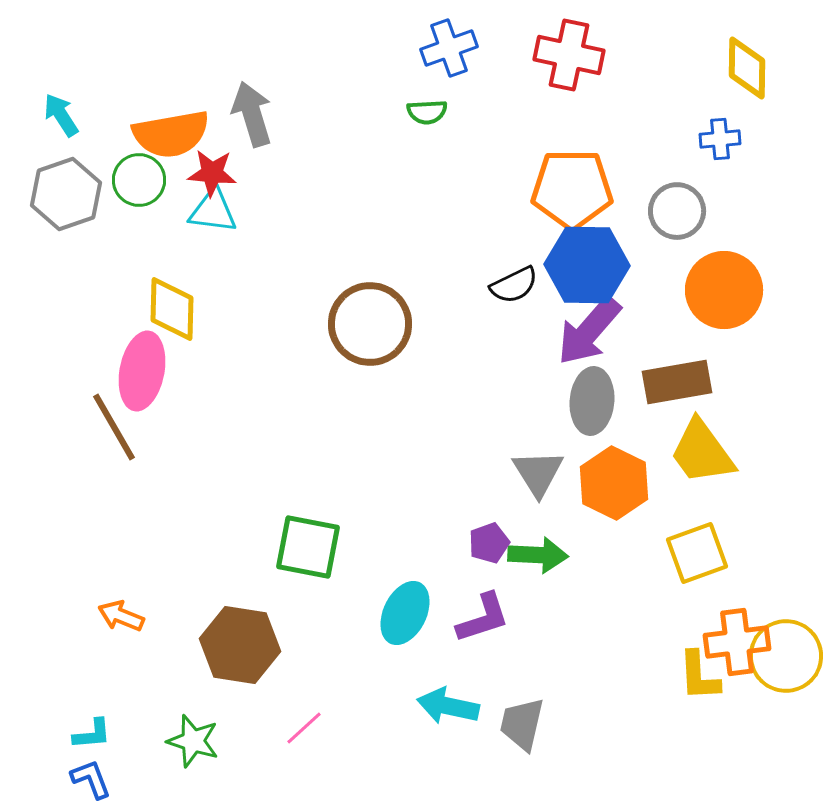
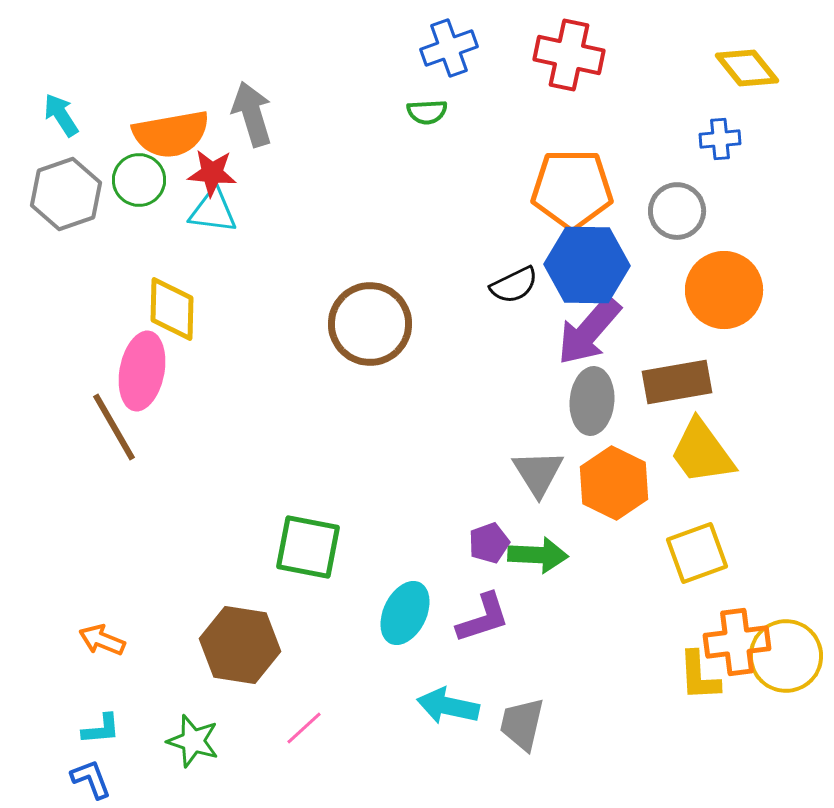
yellow diamond at (747, 68): rotated 40 degrees counterclockwise
orange arrow at (121, 616): moved 19 px left, 24 px down
cyan L-shape at (92, 734): moved 9 px right, 5 px up
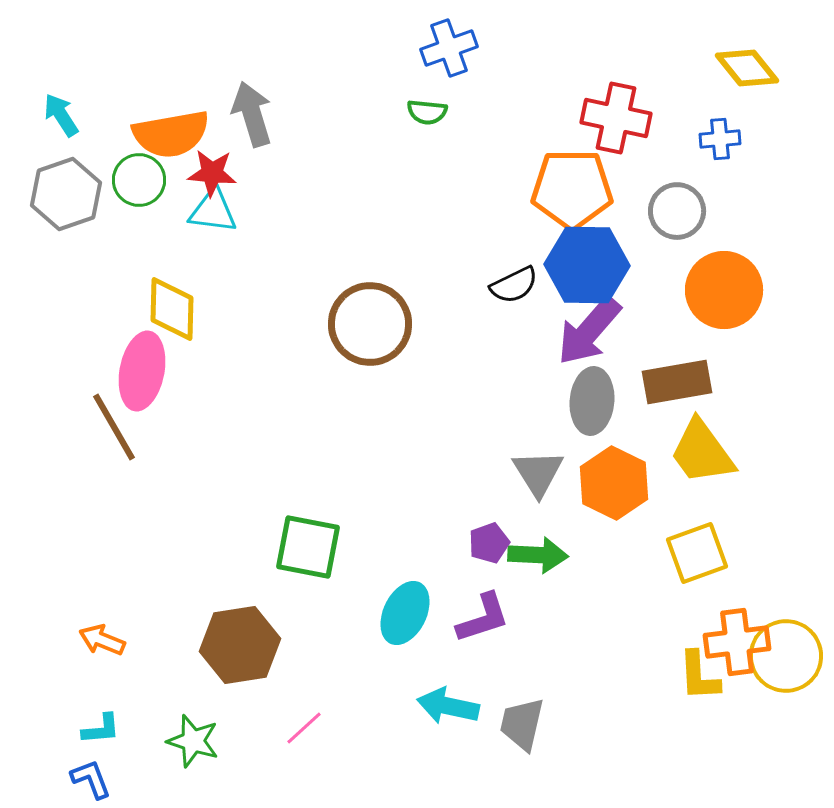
red cross at (569, 55): moved 47 px right, 63 px down
green semicircle at (427, 112): rotated 9 degrees clockwise
brown hexagon at (240, 645): rotated 18 degrees counterclockwise
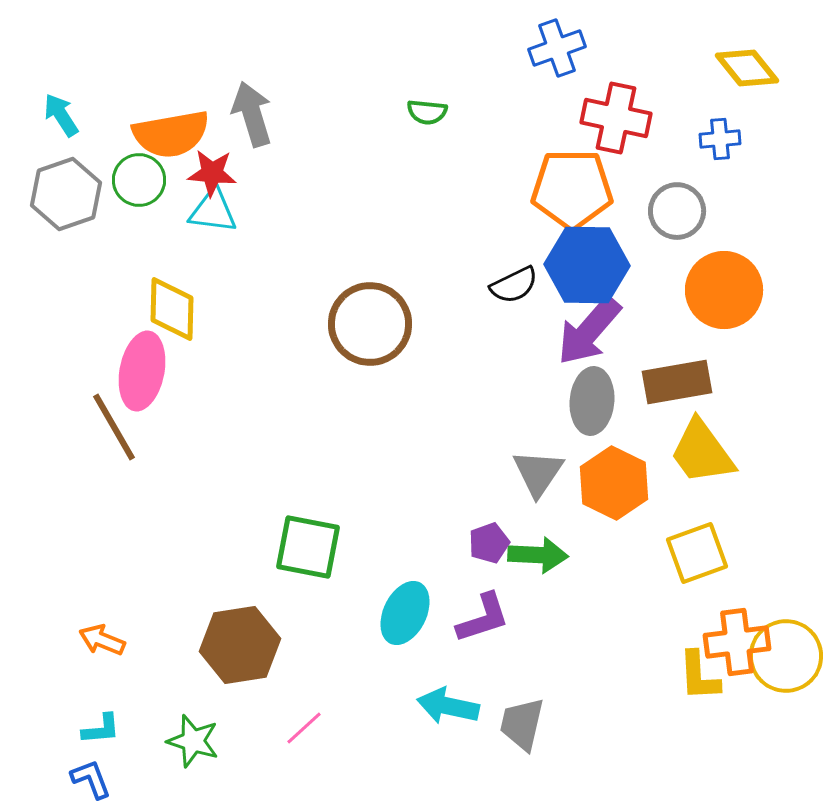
blue cross at (449, 48): moved 108 px right
gray triangle at (538, 473): rotated 6 degrees clockwise
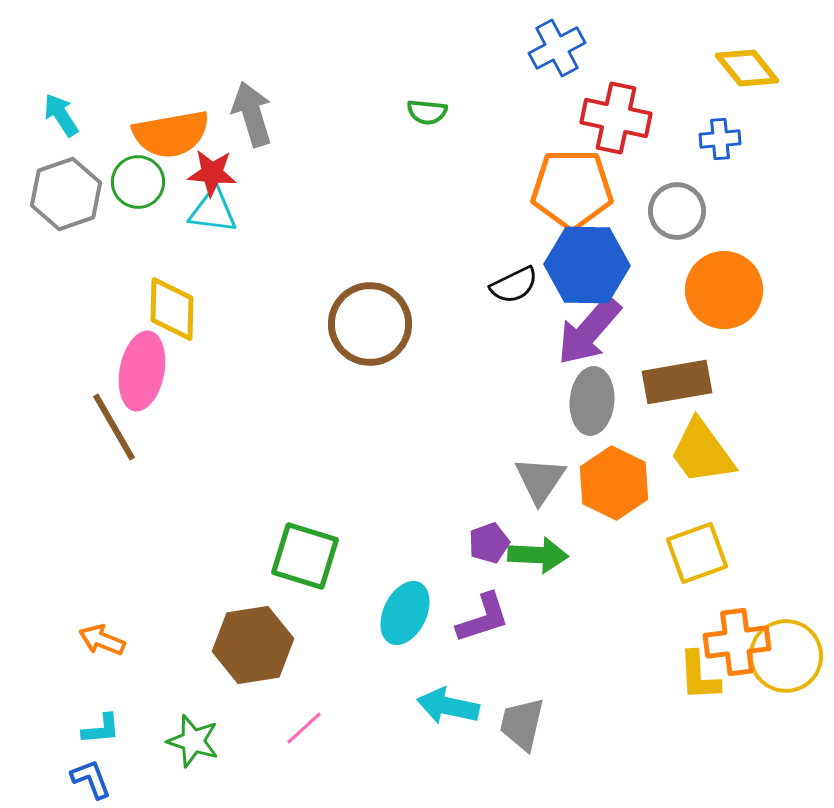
blue cross at (557, 48): rotated 8 degrees counterclockwise
green circle at (139, 180): moved 1 px left, 2 px down
gray triangle at (538, 473): moved 2 px right, 7 px down
green square at (308, 547): moved 3 px left, 9 px down; rotated 6 degrees clockwise
brown hexagon at (240, 645): moved 13 px right
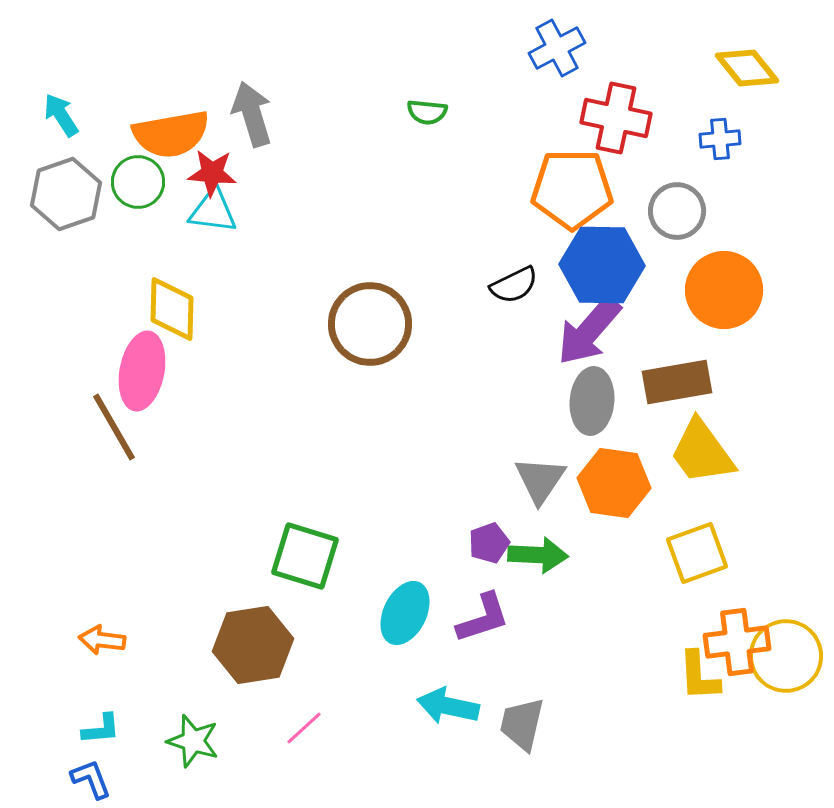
blue hexagon at (587, 265): moved 15 px right
orange hexagon at (614, 483): rotated 18 degrees counterclockwise
orange arrow at (102, 640): rotated 15 degrees counterclockwise
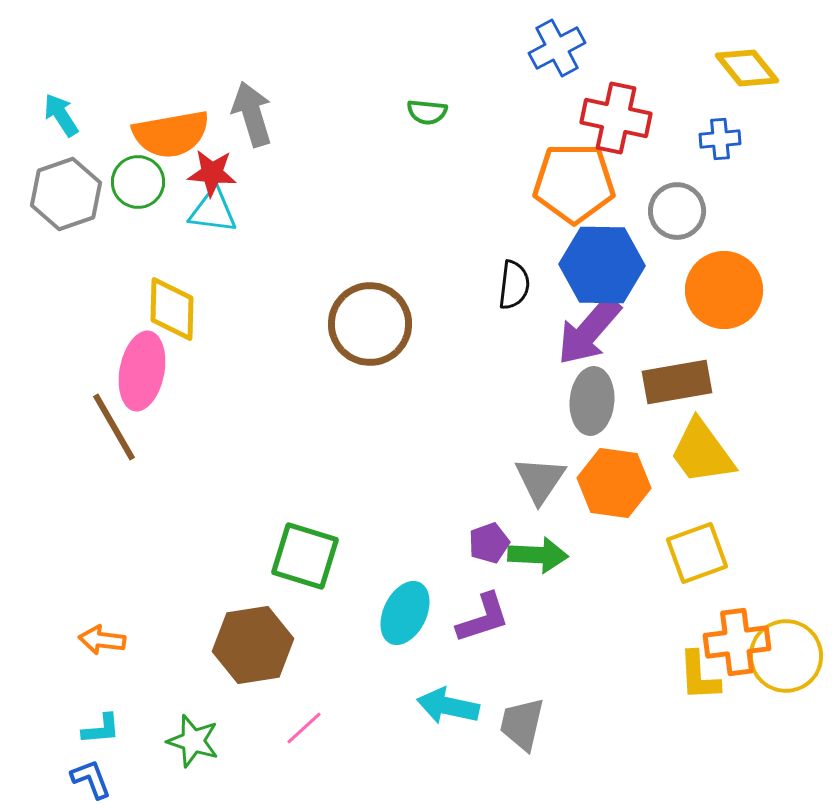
orange pentagon at (572, 189): moved 2 px right, 6 px up
black semicircle at (514, 285): rotated 57 degrees counterclockwise
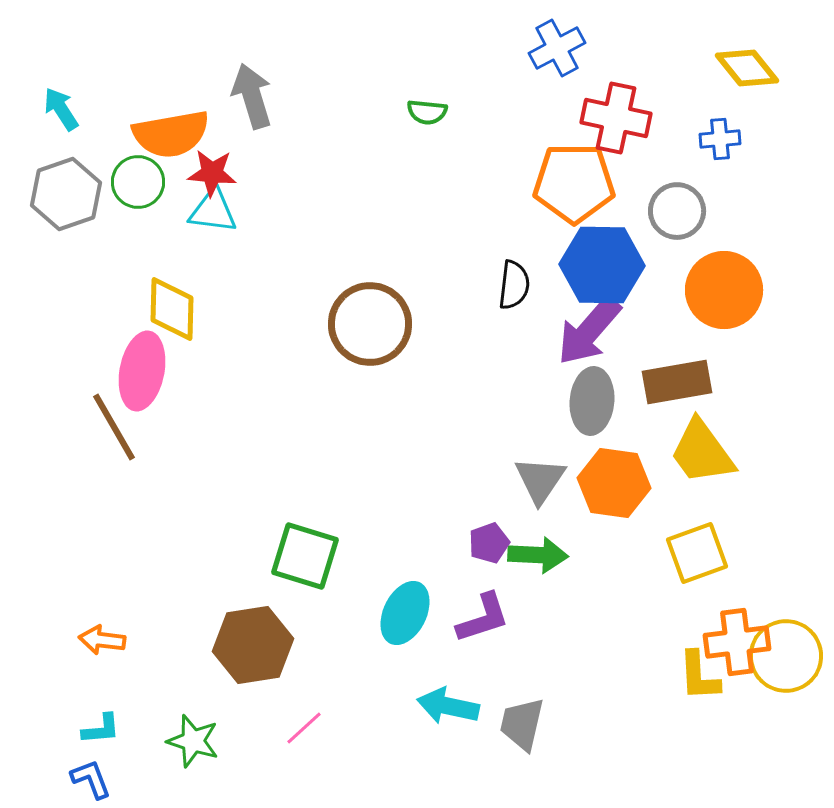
gray arrow at (252, 114): moved 18 px up
cyan arrow at (61, 115): moved 6 px up
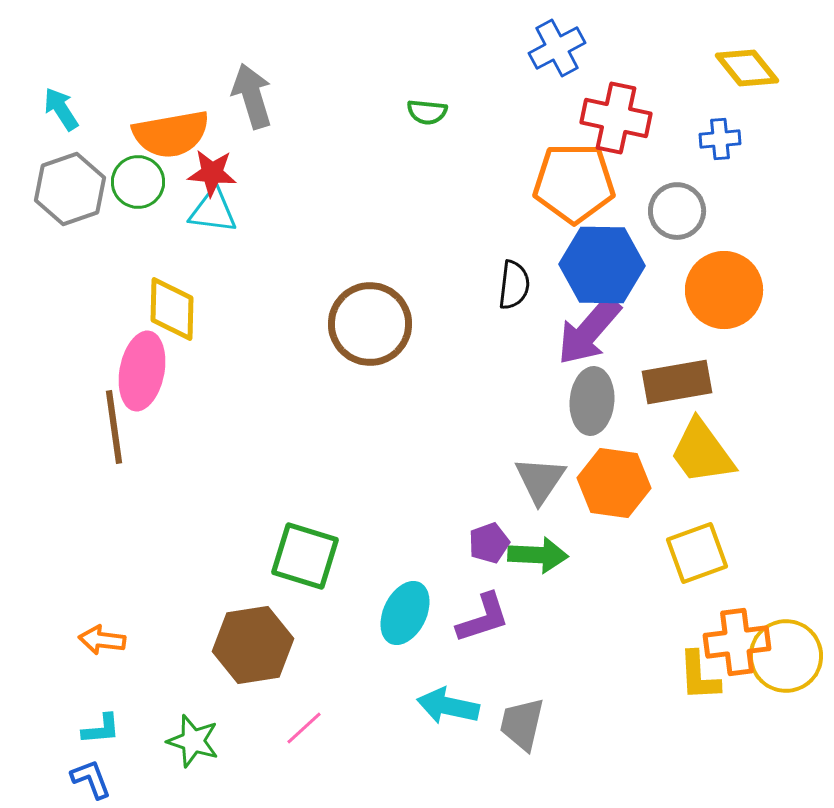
gray hexagon at (66, 194): moved 4 px right, 5 px up
brown line at (114, 427): rotated 22 degrees clockwise
